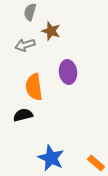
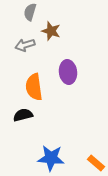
blue star: rotated 20 degrees counterclockwise
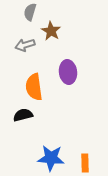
brown star: rotated 12 degrees clockwise
orange rectangle: moved 11 px left; rotated 48 degrees clockwise
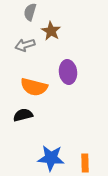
orange semicircle: rotated 68 degrees counterclockwise
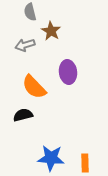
gray semicircle: rotated 30 degrees counterclockwise
orange semicircle: rotated 32 degrees clockwise
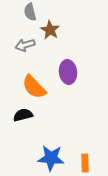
brown star: moved 1 px left, 1 px up
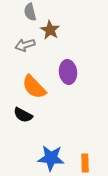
black semicircle: rotated 138 degrees counterclockwise
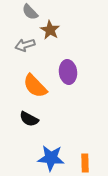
gray semicircle: rotated 30 degrees counterclockwise
orange semicircle: moved 1 px right, 1 px up
black semicircle: moved 6 px right, 4 px down
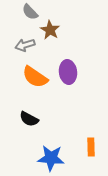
orange semicircle: moved 9 px up; rotated 12 degrees counterclockwise
orange rectangle: moved 6 px right, 16 px up
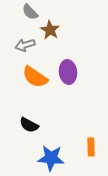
black semicircle: moved 6 px down
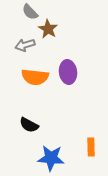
brown star: moved 2 px left, 1 px up
orange semicircle: rotated 28 degrees counterclockwise
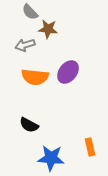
brown star: rotated 24 degrees counterclockwise
purple ellipse: rotated 45 degrees clockwise
orange rectangle: moved 1 px left; rotated 12 degrees counterclockwise
